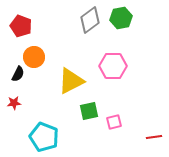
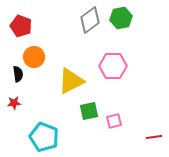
black semicircle: rotated 35 degrees counterclockwise
pink square: moved 1 px up
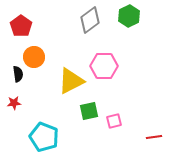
green hexagon: moved 8 px right, 2 px up; rotated 15 degrees counterclockwise
red pentagon: rotated 15 degrees clockwise
pink hexagon: moved 9 px left
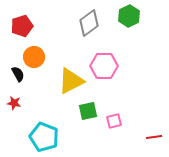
gray diamond: moved 1 px left, 3 px down
red pentagon: moved 1 px right; rotated 20 degrees clockwise
black semicircle: rotated 21 degrees counterclockwise
red star: rotated 16 degrees clockwise
green square: moved 1 px left
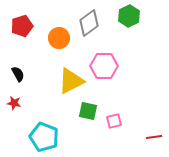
orange circle: moved 25 px right, 19 px up
green square: rotated 24 degrees clockwise
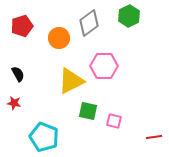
pink square: rotated 28 degrees clockwise
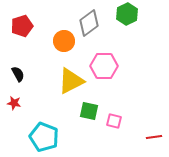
green hexagon: moved 2 px left, 2 px up
orange circle: moved 5 px right, 3 px down
green square: moved 1 px right
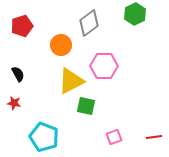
green hexagon: moved 8 px right
orange circle: moved 3 px left, 4 px down
green square: moved 3 px left, 5 px up
pink square: moved 16 px down; rotated 35 degrees counterclockwise
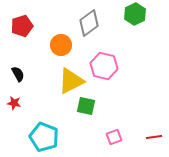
pink hexagon: rotated 12 degrees clockwise
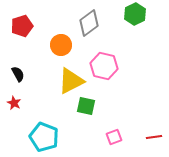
red star: rotated 16 degrees clockwise
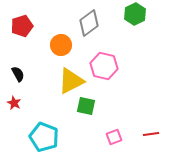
red line: moved 3 px left, 3 px up
